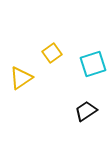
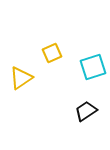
yellow square: rotated 12 degrees clockwise
cyan square: moved 3 px down
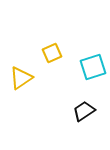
black trapezoid: moved 2 px left
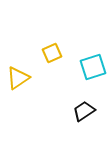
yellow triangle: moved 3 px left
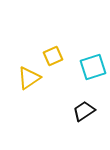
yellow square: moved 1 px right, 3 px down
yellow triangle: moved 11 px right
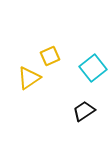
yellow square: moved 3 px left
cyan square: moved 1 px down; rotated 20 degrees counterclockwise
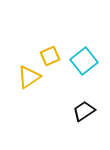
cyan square: moved 9 px left, 7 px up
yellow triangle: moved 1 px up
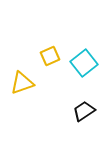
cyan square: moved 2 px down
yellow triangle: moved 7 px left, 6 px down; rotated 15 degrees clockwise
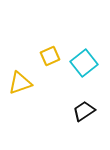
yellow triangle: moved 2 px left
